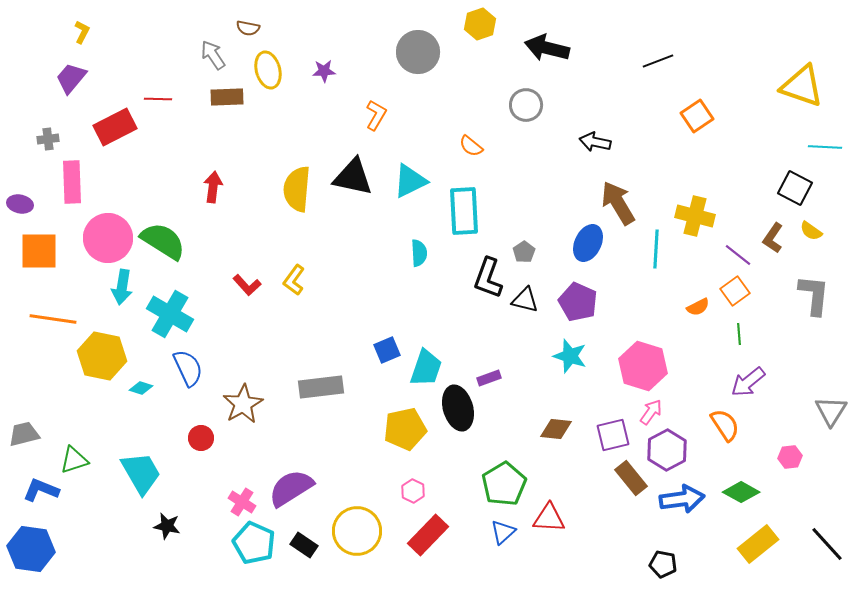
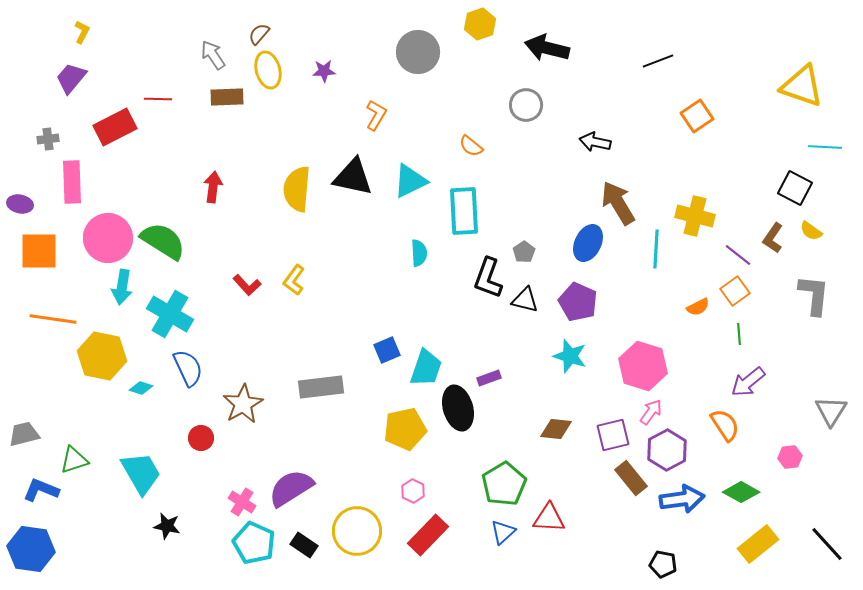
brown semicircle at (248, 28): moved 11 px right, 6 px down; rotated 120 degrees clockwise
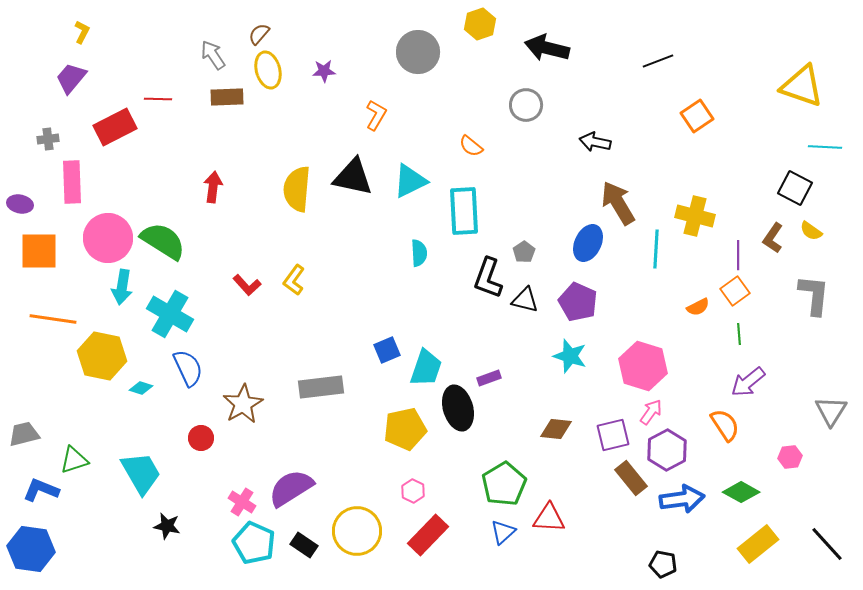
purple line at (738, 255): rotated 52 degrees clockwise
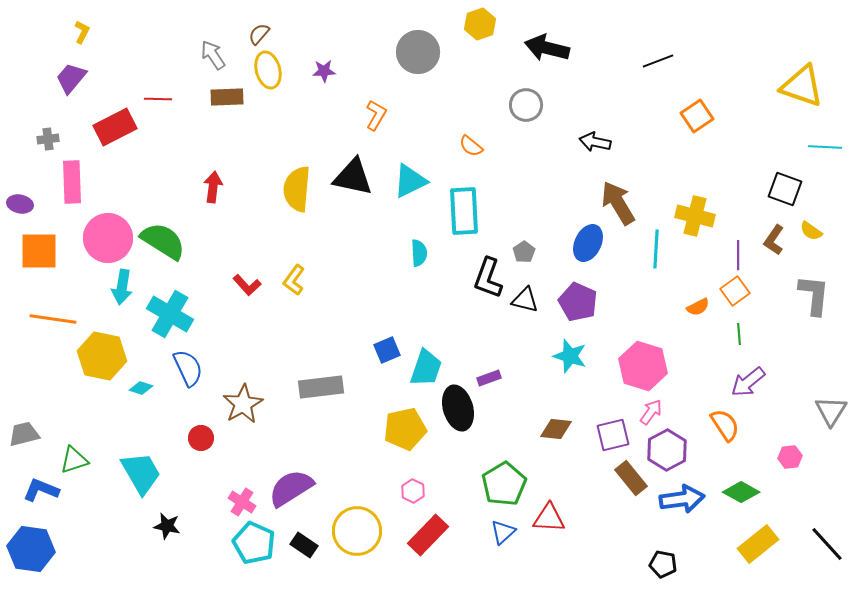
black square at (795, 188): moved 10 px left, 1 px down; rotated 8 degrees counterclockwise
brown L-shape at (773, 238): moved 1 px right, 2 px down
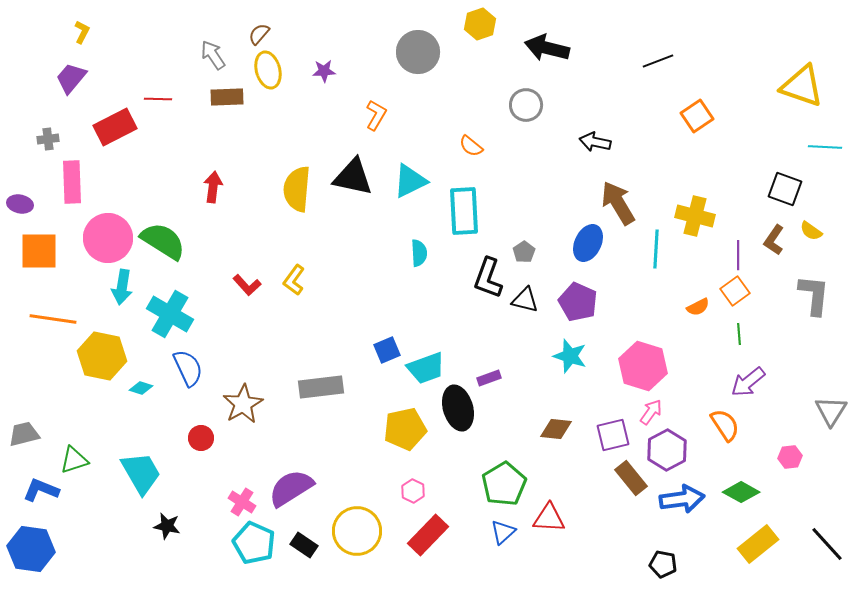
cyan trapezoid at (426, 368): rotated 51 degrees clockwise
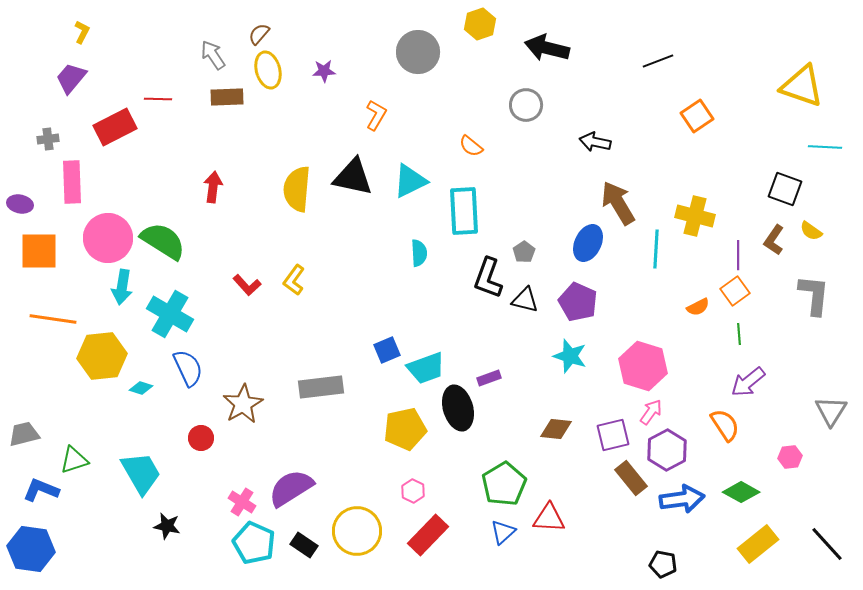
yellow hexagon at (102, 356): rotated 18 degrees counterclockwise
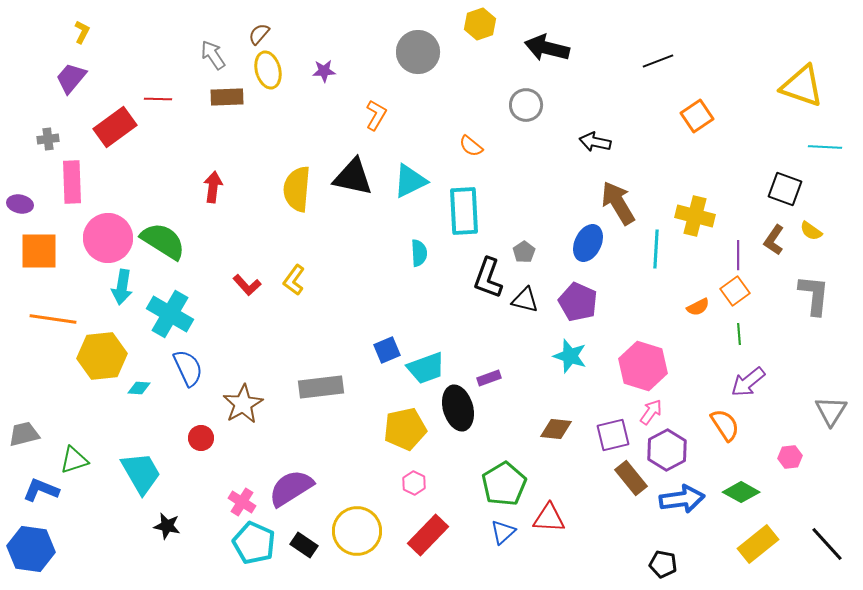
red rectangle at (115, 127): rotated 9 degrees counterclockwise
cyan diamond at (141, 388): moved 2 px left; rotated 15 degrees counterclockwise
pink hexagon at (413, 491): moved 1 px right, 8 px up
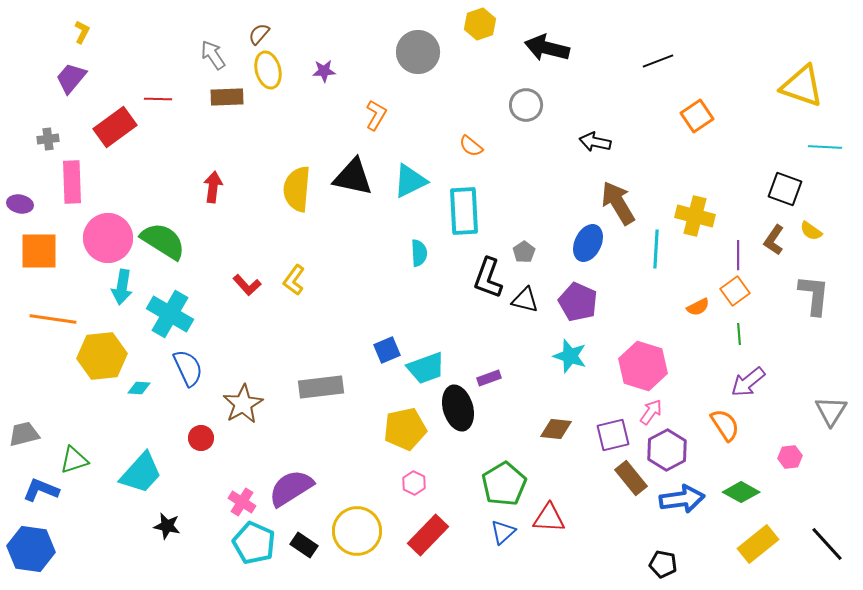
cyan trapezoid at (141, 473): rotated 72 degrees clockwise
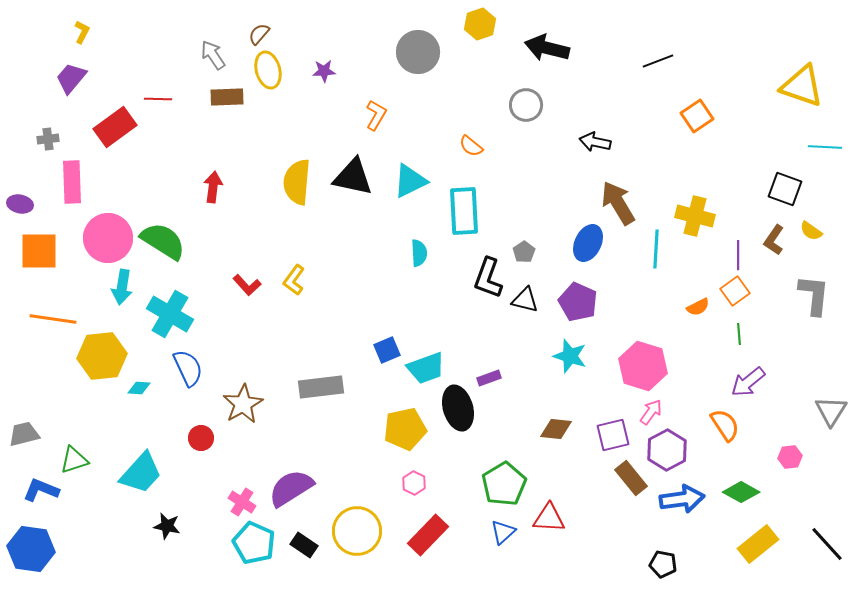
yellow semicircle at (297, 189): moved 7 px up
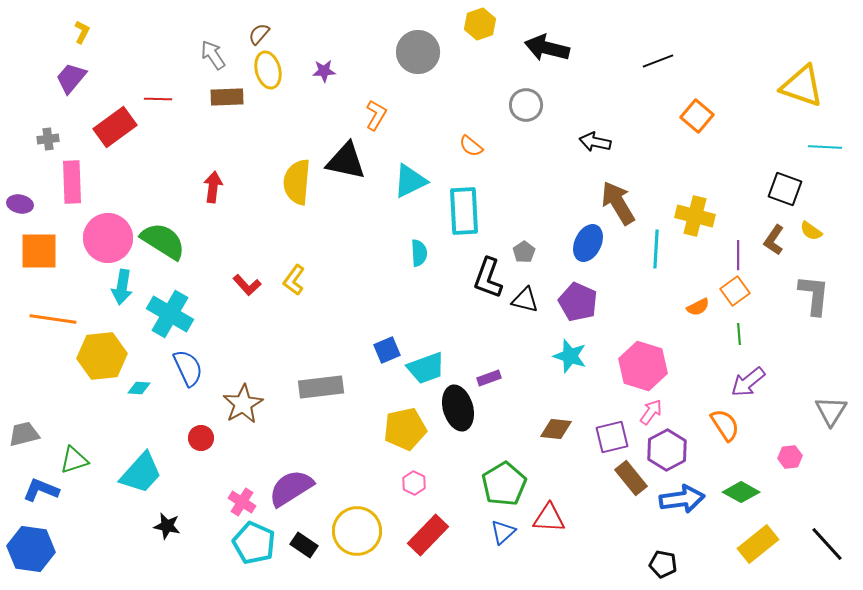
orange square at (697, 116): rotated 16 degrees counterclockwise
black triangle at (353, 177): moved 7 px left, 16 px up
purple square at (613, 435): moved 1 px left, 2 px down
